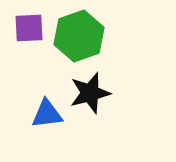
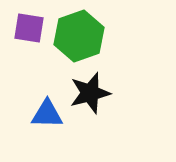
purple square: rotated 12 degrees clockwise
blue triangle: rotated 8 degrees clockwise
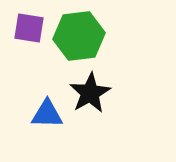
green hexagon: rotated 12 degrees clockwise
black star: rotated 15 degrees counterclockwise
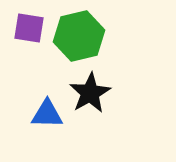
green hexagon: rotated 6 degrees counterclockwise
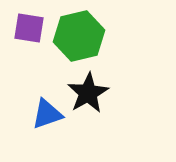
black star: moved 2 px left
blue triangle: rotated 20 degrees counterclockwise
